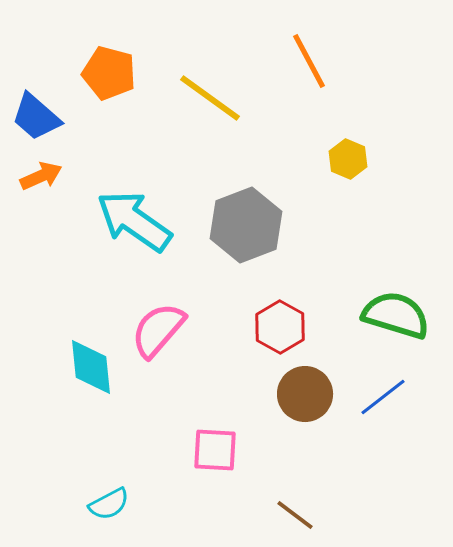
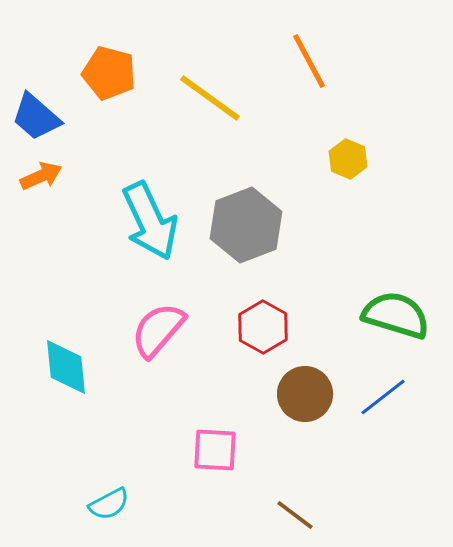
cyan arrow: moved 16 px right; rotated 150 degrees counterclockwise
red hexagon: moved 17 px left
cyan diamond: moved 25 px left
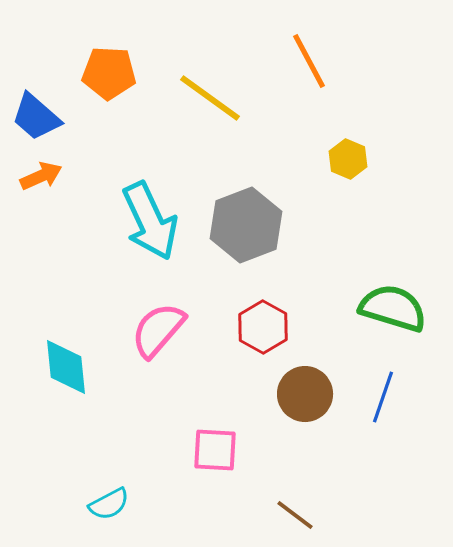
orange pentagon: rotated 12 degrees counterclockwise
green semicircle: moved 3 px left, 7 px up
blue line: rotated 33 degrees counterclockwise
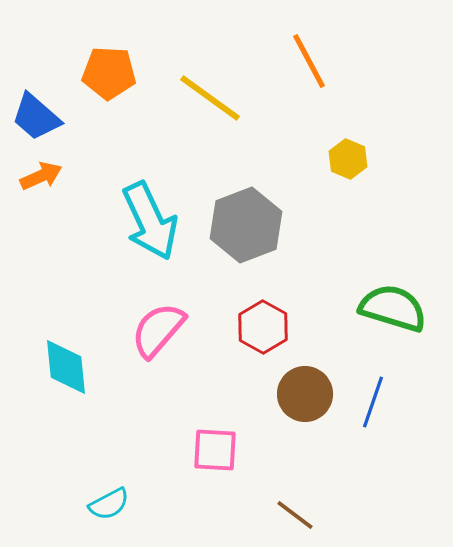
blue line: moved 10 px left, 5 px down
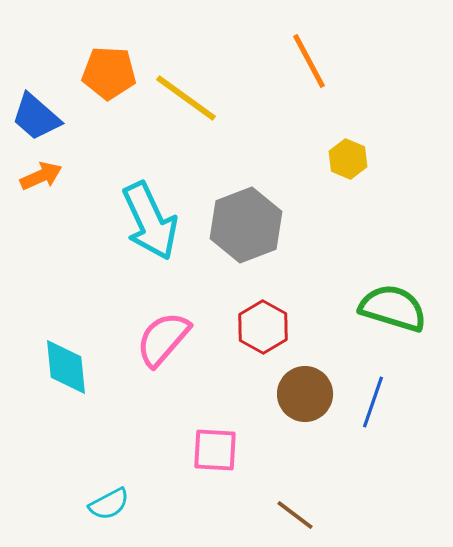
yellow line: moved 24 px left
pink semicircle: moved 5 px right, 9 px down
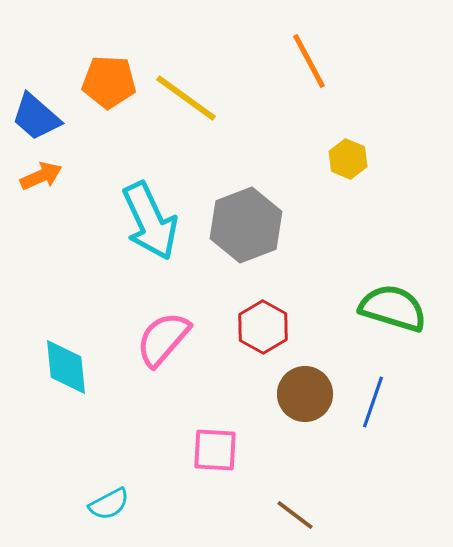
orange pentagon: moved 9 px down
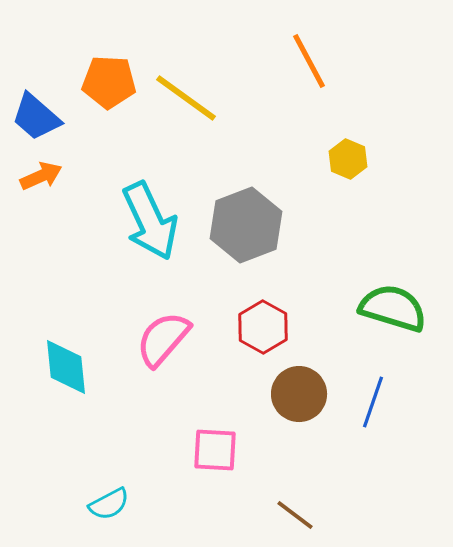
brown circle: moved 6 px left
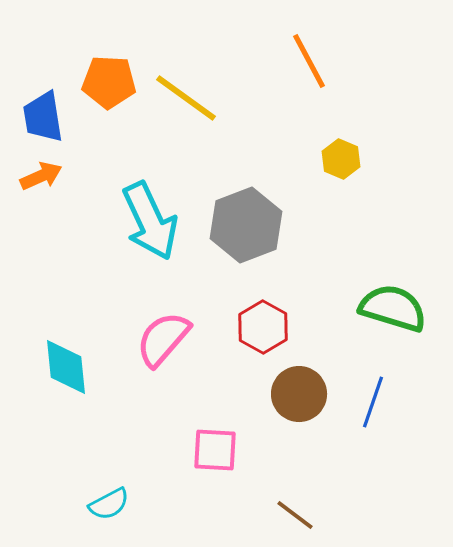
blue trapezoid: moved 7 px right; rotated 40 degrees clockwise
yellow hexagon: moved 7 px left
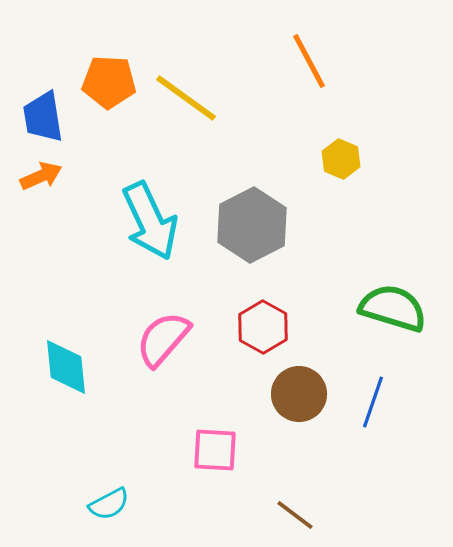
gray hexagon: moved 6 px right; rotated 6 degrees counterclockwise
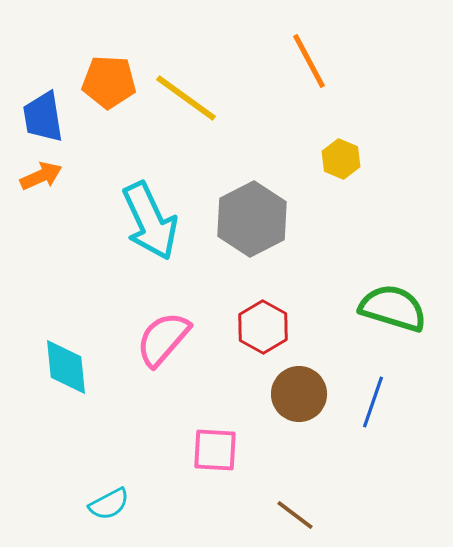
gray hexagon: moved 6 px up
